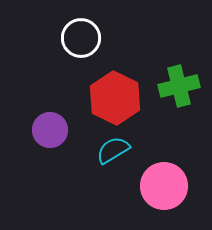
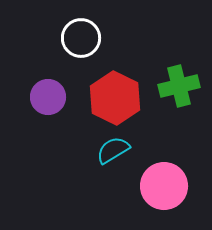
purple circle: moved 2 px left, 33 px up
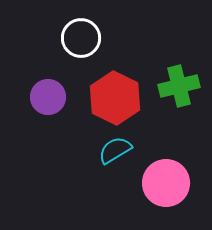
cyan semicircle: moved 2 px right
pink circle: moved 2 px right, 3 px up
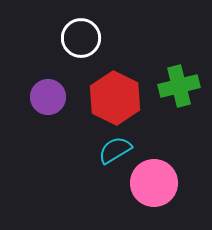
pink circle: moved 12 px left
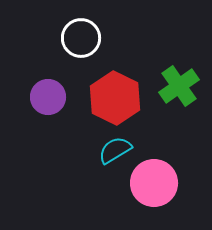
green cross: rotated 21 degrees counterclockwise
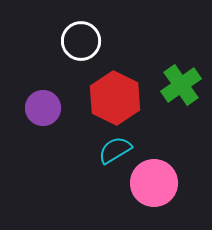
white circle: moved 3 px down
green cross: moved 2 px right, 1 px up
purple circle: moved 5 px left, 11 px down
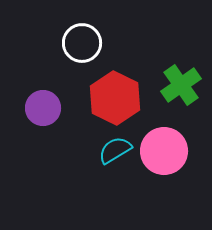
white circle: moved 1 px right, 2 px down
pink circle: moved 10 px right, 32 px up
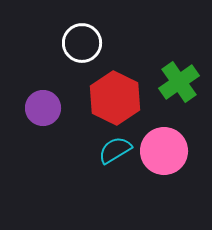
green cross: moved 2 px left, 3 px up
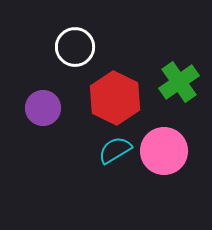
white circle: moved 7 px left, 4 px down
